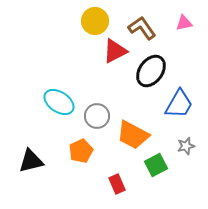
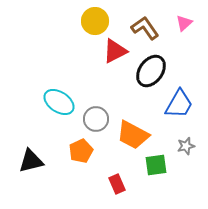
pink triangle: rotated 30 degrees counterclockwise
brown L-shape: moved 3 px right
gray circle: moved 1 px left, 3 px down
green square: rotated 20 degrees clockwise
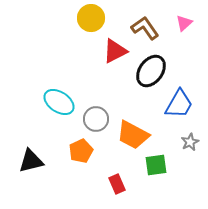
yellow circle: moved 4 px left, 3 px up
gray star: moved 4 px right, 4 px up; rotated 12 degrees counterclockwise
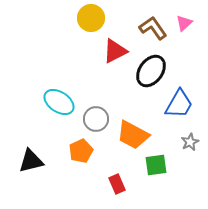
brown L-shape: moved 8 px right
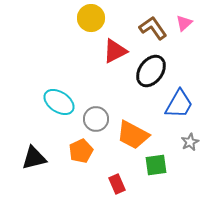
black triangle: moved 3 px right, 3 px up
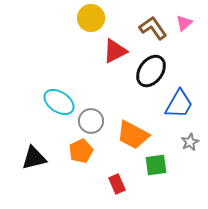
gray circle: moved 5 px left, 2 px down
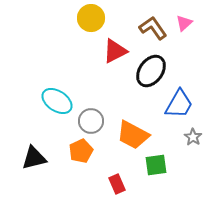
cyan ellipse: moved 2 px left, 1 px up
gray star: moved 3 px right, 5 px up; rotated 12 degrees counterclockwise
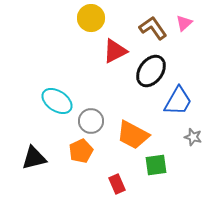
blue trapezoid: moved 1 px left, 3 px up
gray star: rotated 18 degrees counterclockwise
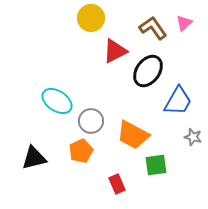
black ellipse: moved 3 px left
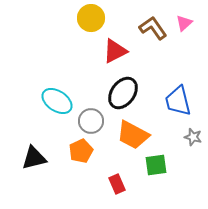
black ellipse: moved 25 px left, 22 px down
blue trapezoid: rotated 136 degrees clockwise
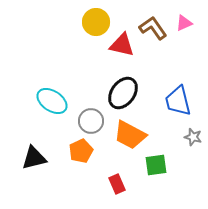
yellow circle: moved 5 px right, 4 px down
pink triangle: rotated 18 degrees clockwise
red triangle: moved 7 px right, 6 px up; rotated 40 degrees clockwise
cyan ellipse: moved 5 px left
orange trapezoid: moved 3 px left
